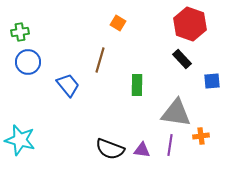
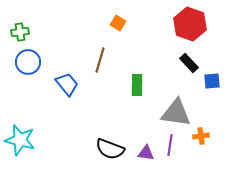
black rectangle: moved 7 px right, 4 px down
blue trapezoid: moved 1 px left, 1 px up
purple triangle: moved 4 px right, 3 px down
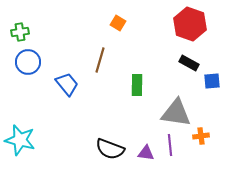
black rectangle: rotated 18 degrees counterclockwise
purple line: rotated 15 degrees counterclockwise
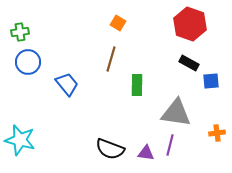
brown line: moved 11 px right, 1 px up
blue square: moved 1 px left
orange cross: moved 16 px right, 3 px up
purple line: rotated 20 degrees clockwise
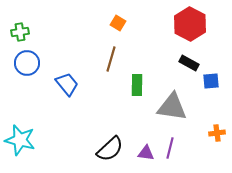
red hexagon: rotated 8 degrees clockwise
blue circle: moved 1 px left, 1 px down
gray triangle: moved 4 px left, 6 px up
purple line: moved 3 px down
black semicircle: rotated 64 degrees counterclockwise
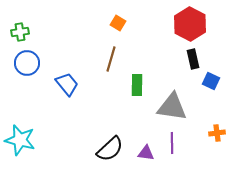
black rectangle: moved 4 px right, 4 px up; rotated 48 degrees clockwise
blue square: rotated 30 degrees clockwise
purple line: moved 2 px right, 5 px up; rotated 15 degrees counterclockwise
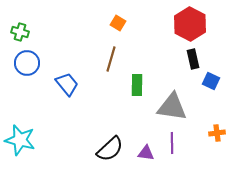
green cross: rotated 24 degrees clockwise
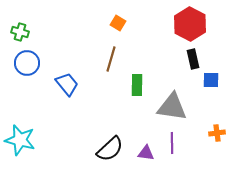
blue square: moved 1 px up; rotated 24 degrees counterclockwise
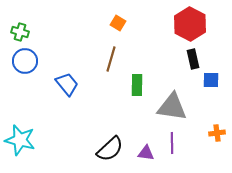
blue circle: moved 2 px left, 2 px up
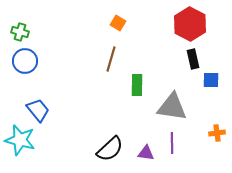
blue trapezoid: moved 29 px left, 26 px down
